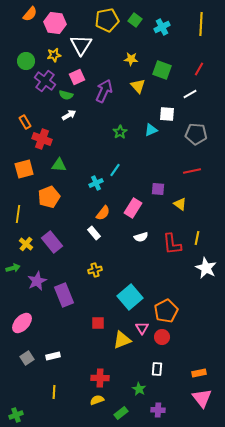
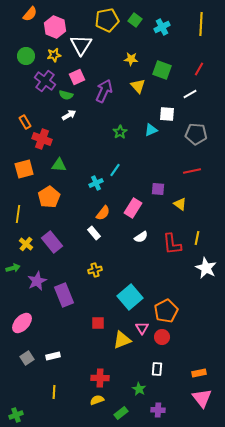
pink hexagon at (55, 23): moved 4 px down; rotated 15 degrees clockwise
green circle at (26, 61): moved 5 px up
orange pentagon at (49, 197): rotated 10 degrees counterclockwise
white semicircle at (141, 237): rotated 16 degrees counterclockwise
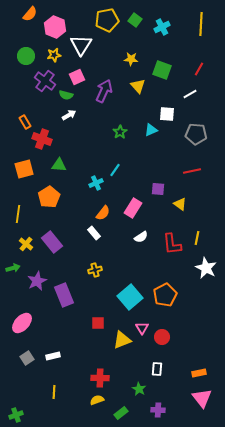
orange pentagon at (166, 311): moved 1 px left, 16 px up
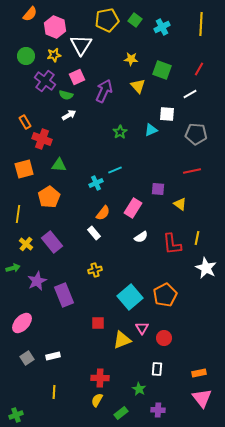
cyan line at (115, 170): rotated 32 degrees clockwise
red circle at (162, 337): moved 2 px right, 1 px down
yellow semicircle at (97, 400): rotated 40 degrees counterclockwise
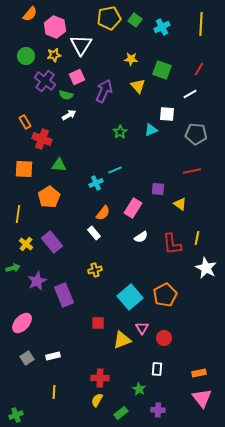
yellow pentagon at (107, 20): moved 2 px right, 2 px up
orange square at (24, 169): rotated 18 degrees clockwise
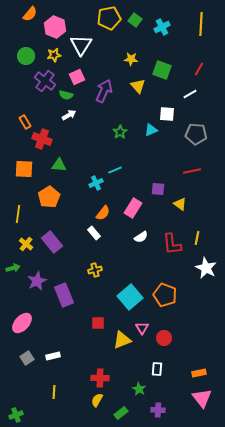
orange pentagon at (165, 295): rotated 25 degrees counterclockwise
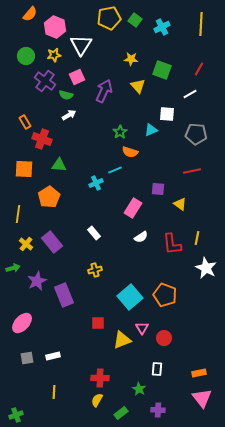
orange semicircle at (103, 213): moved 27 px right, 61 px up; rotated 70 degrees clockwise
gray square at (27, 358): rotated 24 degrees clockwise
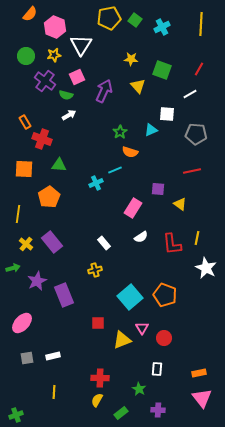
white rectangle at (94, 233): moved 10 px right, 10 px down
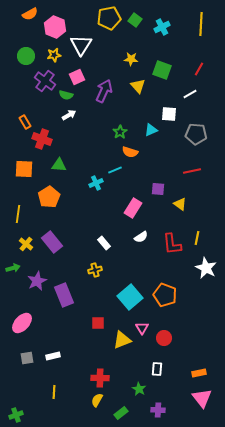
orange semicircle at (30, 14): rotated 21 degrees clockwise
white square at (167, 114): moved 2 px right
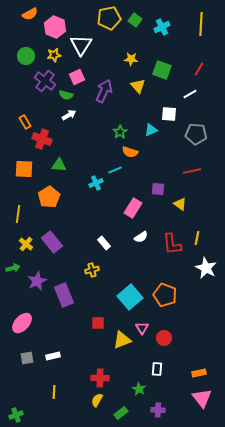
yellow cross at (95, 270): moved 3 px left
